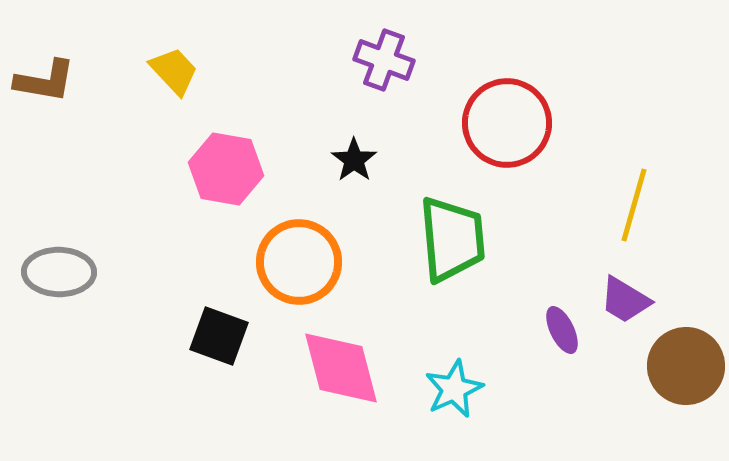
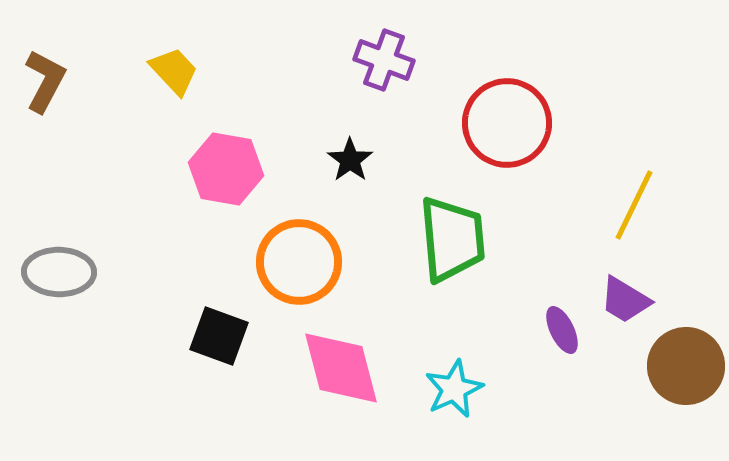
brown L-shape: rotated 72 degrees counterclockwise
black star: moved 4 px left
yellow line: rotated 10 degrees clockwise
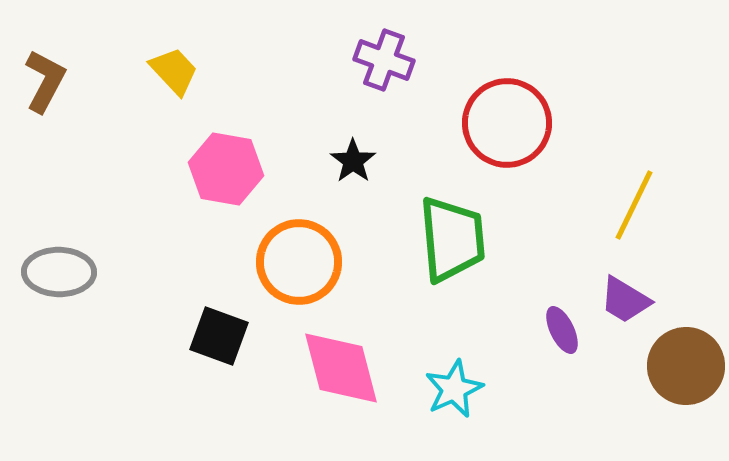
black star: moved 3 px right, 1 px down
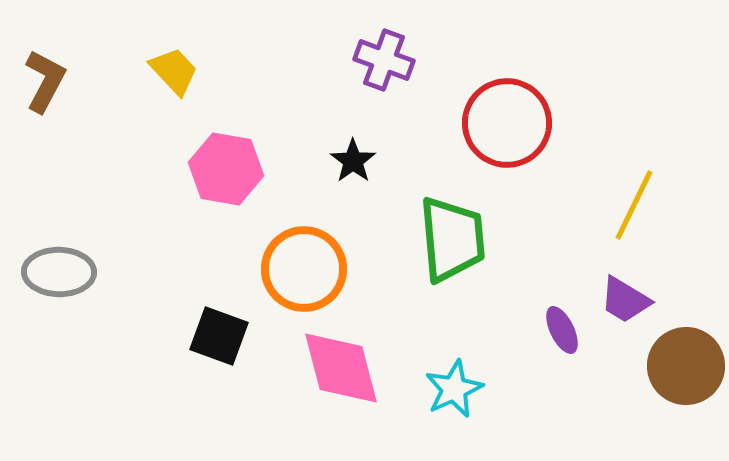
orange circle: moved 5 px right, 7 px down
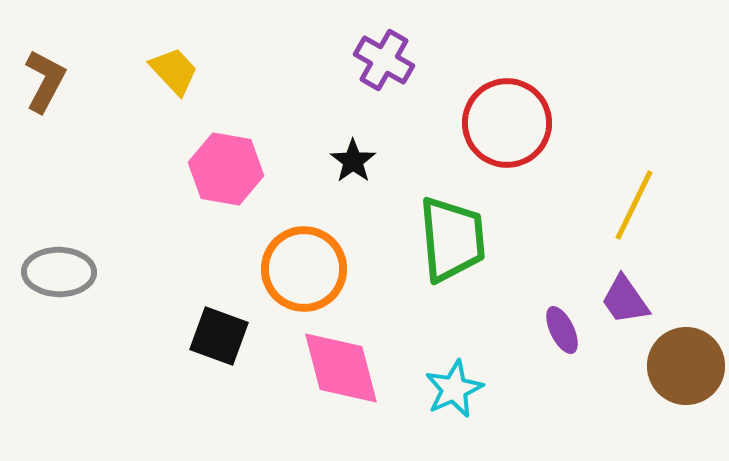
purple cross: rotated 10 degrees clockwise
purple trapezoid: rotated 24 degrees clockwise
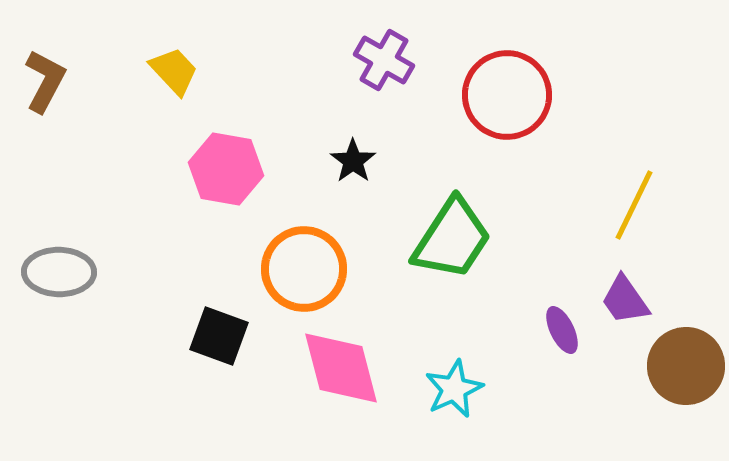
red circle: moved 28 px up
green trapezoid: rotated 38 degrees clockwise
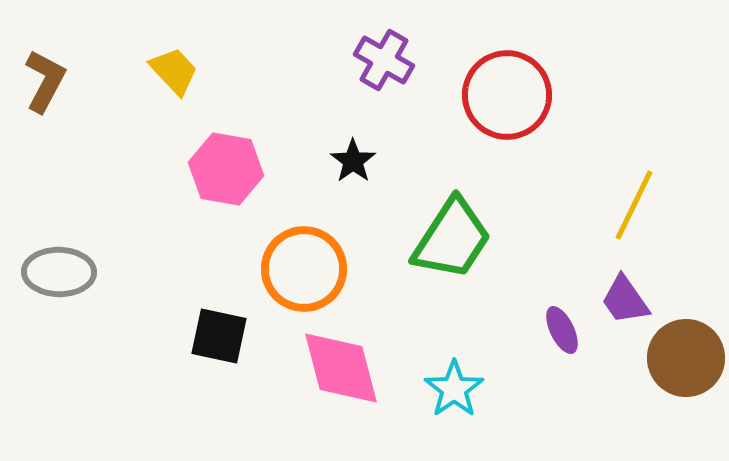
black square: rotated 8 degrees counterclockwise
brown circle: moved 8 px up
cyan star: rotated 10 degrees counterclockwise
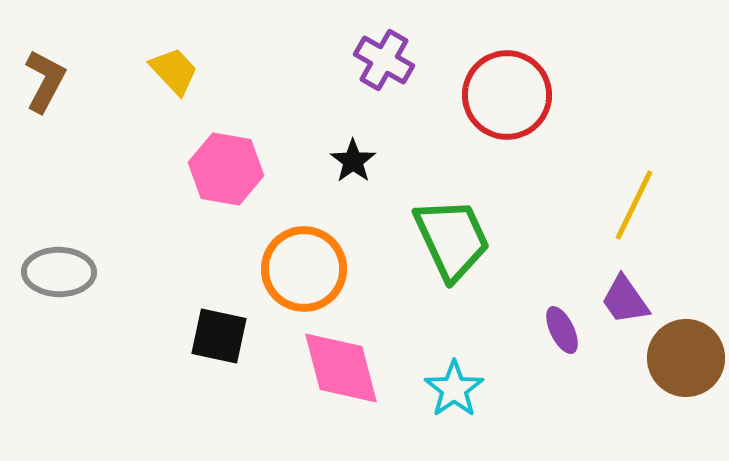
green trapezoid: rotated 58 degrees counterclockwise
